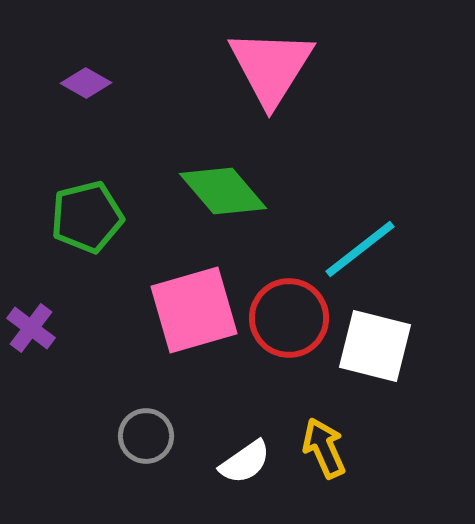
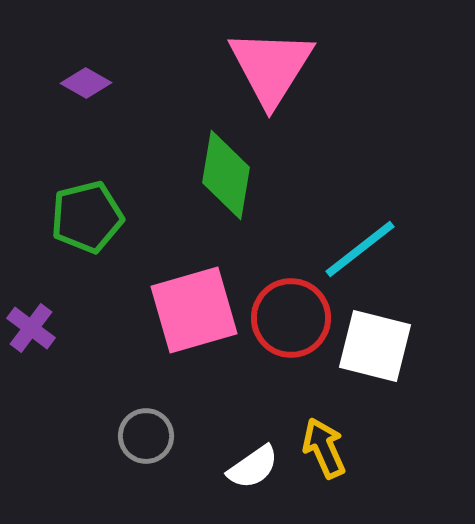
green diamond: moved 3 px right, 16 px up; rotated 50 degrees clockwise
red circle: moved 2 px right
white semicircle: moved 8 px right, 5 px down
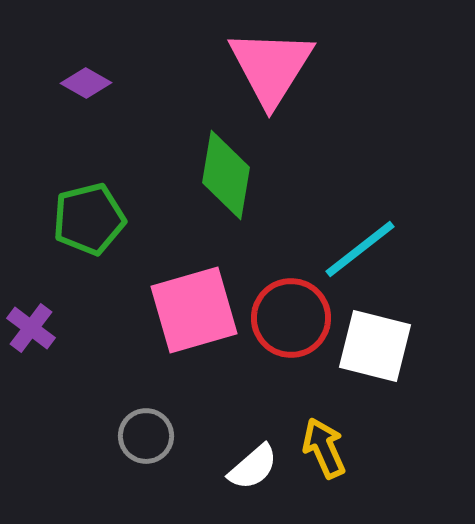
green pentagon: moved 2 px right, 2 px down
white semicircle: rotated 6 degrees counterclockwise
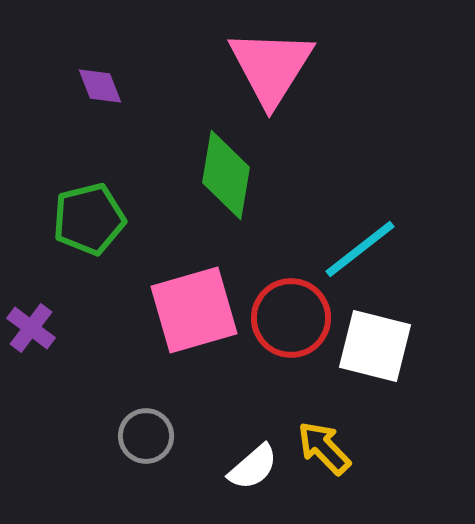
purple diamond: moved 14 px right, 3 px down; rotated 39 degrees clockwise
yellow arrow: rotated 20 degrees counterclockwise
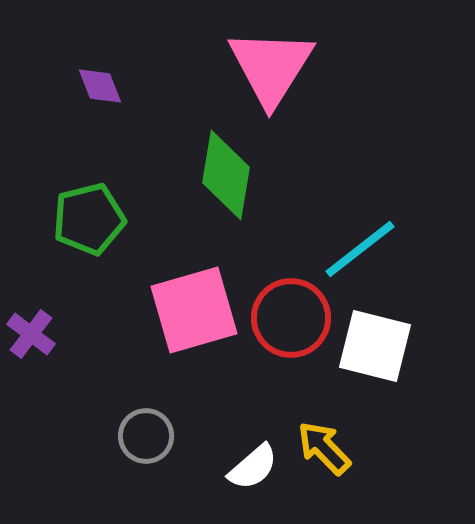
purple cross: moved 6 px down
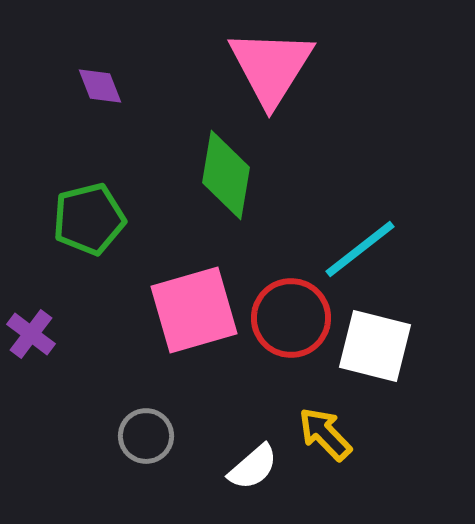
yellow arrow: moved 1 px right, 14 px up
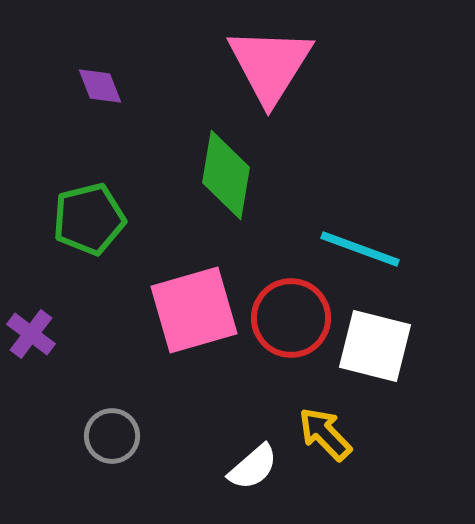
pink triangle: moved 1 px left, 2 px up
cyan line: rotated 58 degrees clockwise
gray circle: moved 34 px left
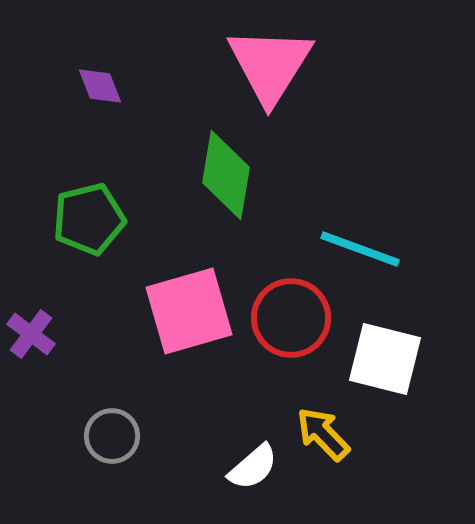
pink square: moved 5 px left, 1 px down
white square: moved 10 px right, 13 px down
yellow arrow: moved 2 px left
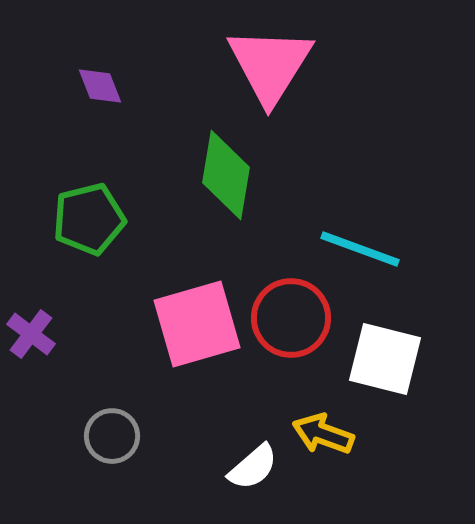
pink square: moved 8 px right, 13 px down
yellow arrow: rotated 26 degrees counterclockwise
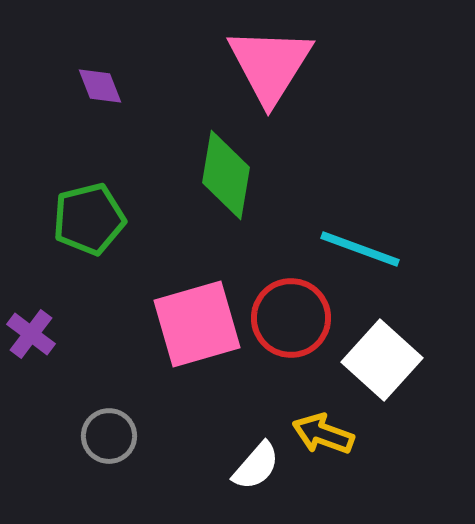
white square: moved 3 px left, 1 px down; rotated 28 degrees clockwise
gray circle: moved 3 px left
white semicircle: moved 3 px right, 1 px up; rotated 8 degrees counterclockwise
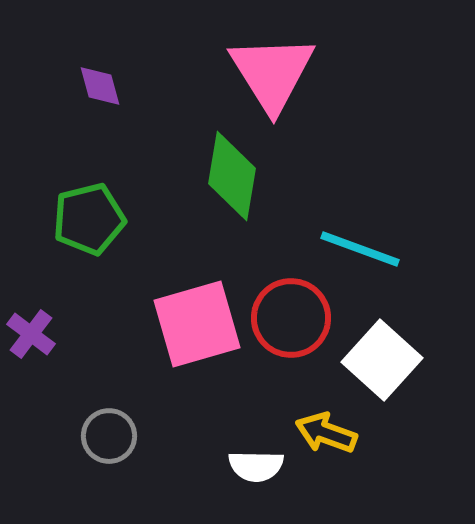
pink triangle: moved 2 px right, 8 px down; rotated 4 degrees counterclockwise
purple diamond: rotated 6 degrees clockwise
green diamond: moved 6 px right, 1 px down
yellow arrow: moved 3 px right, 1 px up
white semicircle: rotated 50 degrees clockwise
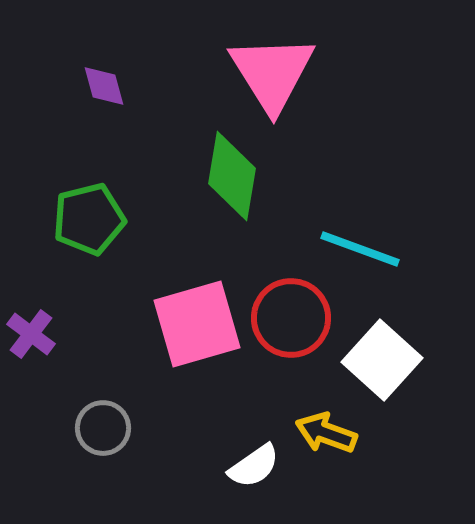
purple diamond: moved 4 px right
gray circle: moved 6 px left, 8 px up
white semicircle: moved 2 px left; rotated 36 degrees counterclockwise
